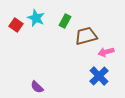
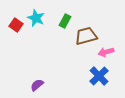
purple semicircle: moved 2 px up; rotated 96 degrees clockwise
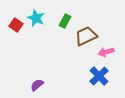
brown trapezoid: rotated 10 degrees counterclockwise
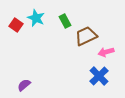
green rectangle: rotated 56 degrees counterclockwise
purple semicircle: moved 13 px left
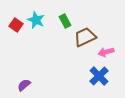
cyan star: moved 2 px down
brown trapezoid: moved 1 px left, 1 px down
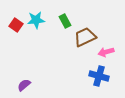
cyan star: rotated 30 degrees counterclockwise
blue cross: rotated 30 degrees counterclockwise
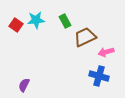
purple semicircle: rotated 24 degrees counterclockwise
